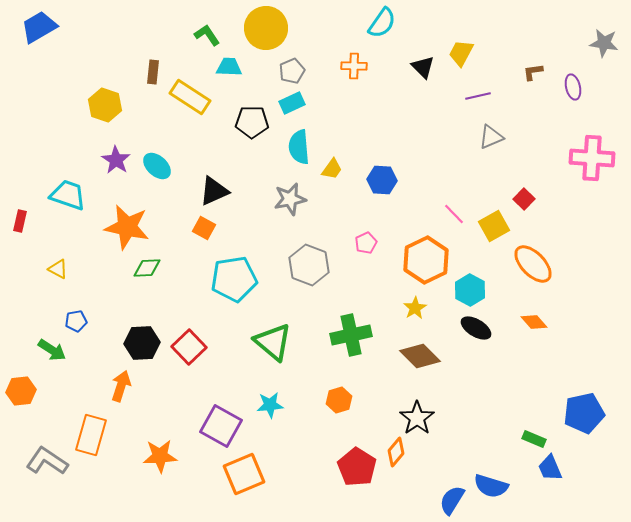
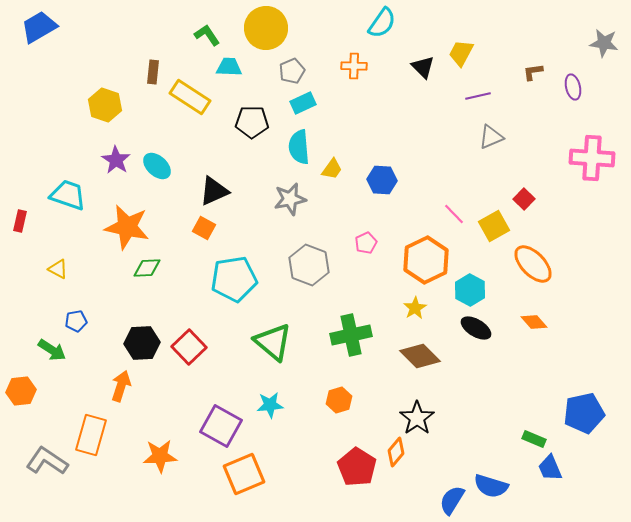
cyan rectangle at (292, 103): moved 11 px right
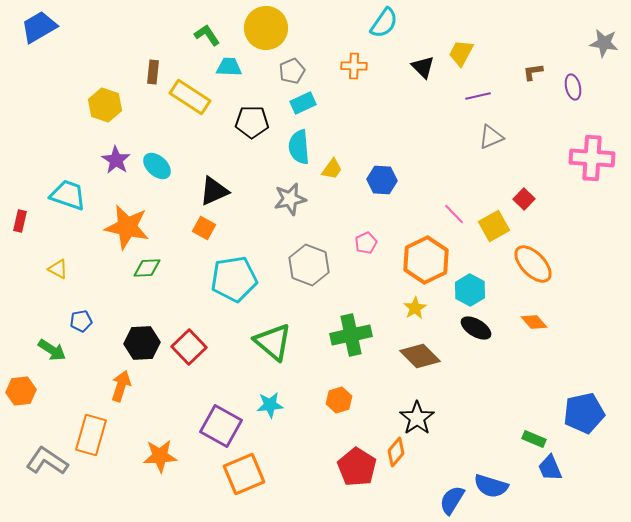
cyan semicircle at (382, 23): moved 2 px right
blue pentagon at (76, 321): moved 5 px right
